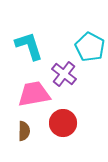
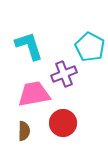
purple cross: rotated 30 degrees clockwise
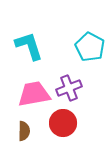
purple cross: moved 5 px right, 14 px down
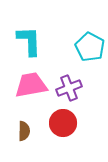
cyan L-shape: moved 5 px up; rotated 16 degrees clockwise
pink trapezoid: moved 3 px left, 9 px up
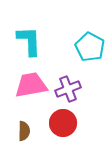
purple cross: moved 1 px left, 1 px down
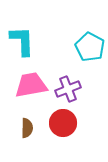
cyan L-shape: moved 7 px left
brown semicircle: moved 3 px right, 3 px up
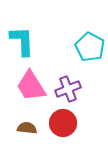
pink trapezoid: moved 1 px down; rotated 112 degrees counterclockwise
brown semicircle: rotated 84 degrees counterclockwise
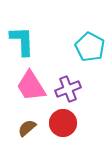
brown semicircle: rotated 48 degrees counterclockwise
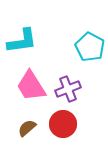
cyan L-shape: rotated 84 degrees clockwise
red circle: moved 1 px down
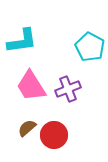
red circle: moved 9 px left, 11 px down
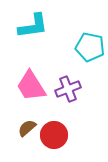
cyan L-shape: moved 11 px right, 15 px up
cyan pentagon: rotated 16 degrees counterclockwise
